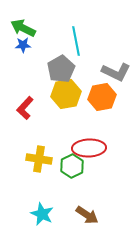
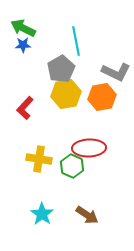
green hexagon: rotated 10 degrees counterclockwise
cyan star: rotated 10 degrees clockwise
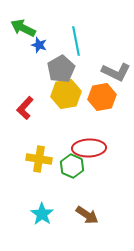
blue star: moved 16 px right; rotated 21 degrees clockwise
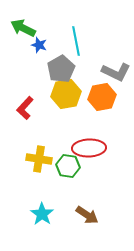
green hexagon: moved 4 px left; rotated 15 degrees counterclockwise
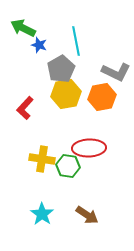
yellow cross: moved 3 px right
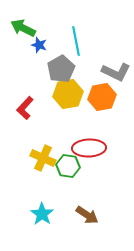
yellow hexagon: moved 2 px right
yellow cross: moved 1 px right, 1 px up; rotated 15 degrees clockwise
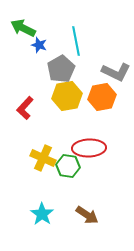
yellow hexagon: moved 1 px left, 2 px down
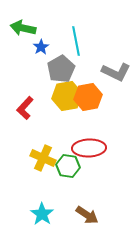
green arrow: rotated 15 degrees counterclockwise
blue star: moved 2 px right, 2 px down; rotated 21 degrees clockwise
orange hexagon: moved 14 px left
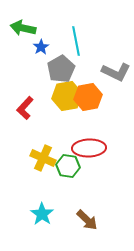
brown arrow: moved 5 px down; rotated 10 degrees clockwise
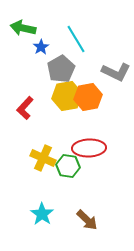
cyan line: moved 2 px up; rotated 20 degrees counterclockwise
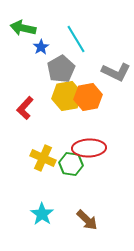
green hexagon: moved 3 px right, 2 px up
